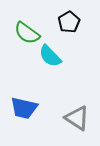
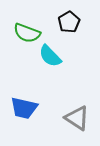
green semicircle: rotated 16 degrees counterclockwise
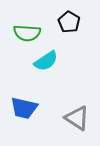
black pentagon: rotated 10 degrees counterclockwise
green semicircle: rotated 16 degrees counterclockwise
cyan semicircle: moved 4 px left, 5 px down; rotated 80 degrees counterclockwise
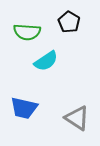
green semicircle: moved 1 px up
